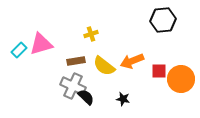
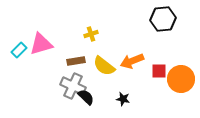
black hexagon: moved 1 px up
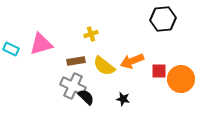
cyan rectangle: moved 8 px left, 1 px up; rotated 70 degrees clockwise
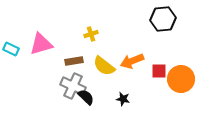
brown rectangle: moved 2 px left
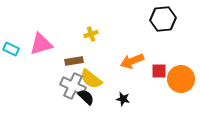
yellow semicircle: moved 13 px left, 13 px down
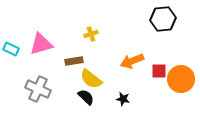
gray cross: moved 35 px left, 3 px down
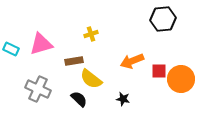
black semicircle: moved 7 px left, 2 px down
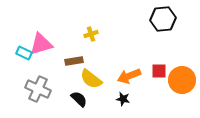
cyan rectangle: moved 13 px right, 4 px down
orange arrow: moved 3 px left, 15 px down
orange circle: moved 1 px right, 1 px down
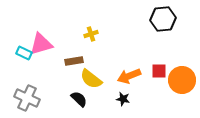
gray cross: moved 11 px left, 9 px down
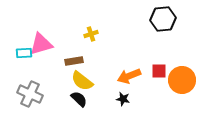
cyan rectangle: rotated 28 degrees counterclockwise
yellow semicircle: moved 9 px left, 2 px down
gray cross: moved 3 px right, 4 px up
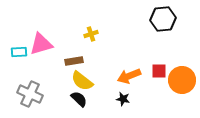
cyan rectangle: moved 5 px left, 1 px up
